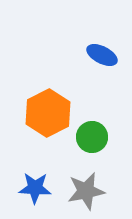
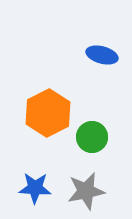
blue ellipse: rotated 12 degrees counterclockwise
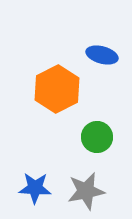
orange hexagon: moved 9 px right, 24 px up
green circle: moved 5 px right
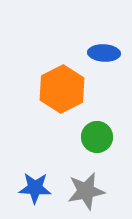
blue ellipse: moved 2 px right, 2 px up; rotated 12 degrees counterclockwise
orange hexagon: moved 5 px right
